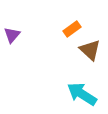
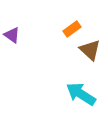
purple triangle: rotated 36 degrees counterclockwise
cyan arrow: moved 1 px left
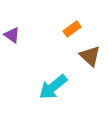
brown triangle: moved 6 px down
cyan arrow: moved 28 px left, 7 px up; rotated 72 degrees counterclockwise
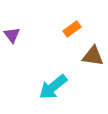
purple triangle: rotated 18 degrees clockwise
brown triangle: moved 3 px right; rotated 35 degrees counterclockwise
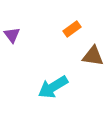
cyan arrow: rotated 8 degrees clockwise
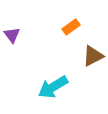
orange rectangle: moved 1 px left, 2 px up
brown triangle: rotated 35 degrees counterclockwise
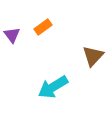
orange rectangle: moved 28 px left
brown triangle: rotated 20 degrees counterclockwise
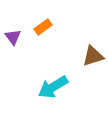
purple triangle: moved 1 px right, 2 px down
brown triangle: rotated 30 degrees clockwise
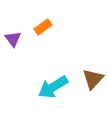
purple triangle: moved 2 px down
brown triangle: moved 23 px down; rotated 30 degrees counterclockwise
